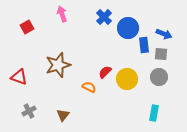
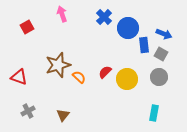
gray square: rotated 24 degrees clockwise
orange semicircle: moved 10 px left, 10 px up; rotated 16 degrees clockwise
gray cross: moved 1 px left
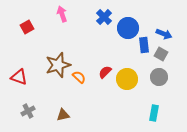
brown triangle: rotated 40 degrees clockwise
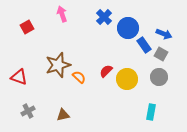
blue rectangle: rotated 28 degrees counterclockwise
red semicircle: moved 1 px right, 1 px up
cyan rectangle: moved 3 px left, 1 px up
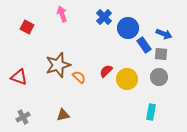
red square: rotated 32 degrees counterclockwise
gray square: rotated 24 degrees counterclockwise
gray cross: moved 5 px left, 6 px down
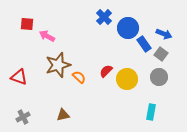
pink arrow: moved 15 px left, 22 px down; rotated 42 degrees counterclockwise
red square: moved 3 px up; rotated 24 degrees counterclockwise
blue rectangle: moved 1 px up
gray square: rotated 32 degrees clockwise
